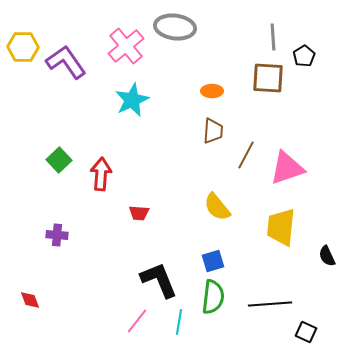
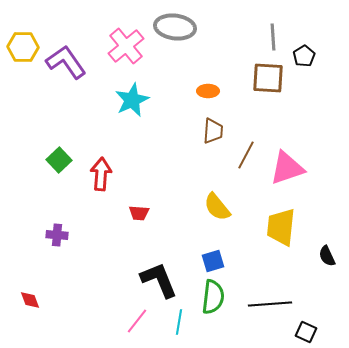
orange ellipse: moved 4 px left
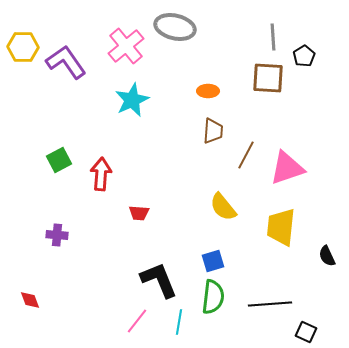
gray ellipse: rotated 6 degrees clockwise
green square: rotated 15 degrees clockwise
yellow semicircle: moved 6 px right
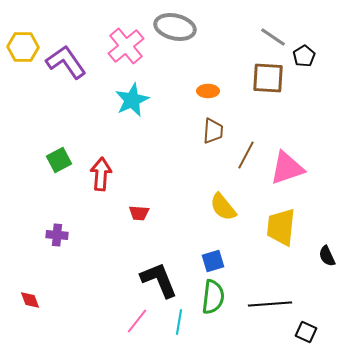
gray line: rotated 52 degrees counterclockwise
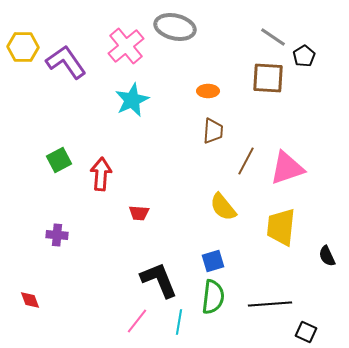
brown line: moved 6 px down
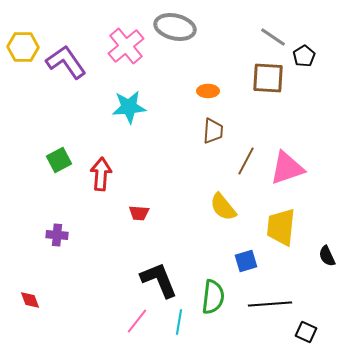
cyan star: moved 3 px left, 7 px down; rotated 20 degrees clockwise
blue square: moved 33 px right
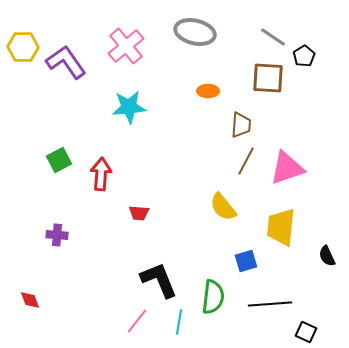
gray ellipse: moved 20 px right, 5 px down
brown trapezoid: moved 28 px right, 6 px up
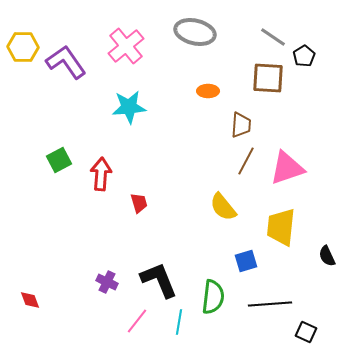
red trapezoid: moved 10 px up; rotated 110 degrees counterclockwise
purple cross: moved 50 px right, 47 px down; rotated 20 degrees clockwise
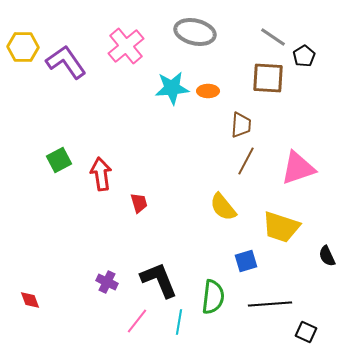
cyan star: moved 43 px right, 19 px up
pink triangle: moved 11 px right
red arrow: rotated 12 degrees counterclockwise
yellow trapezoid: rotated 78 degrees counterclockwise
